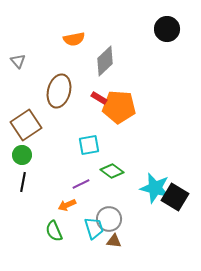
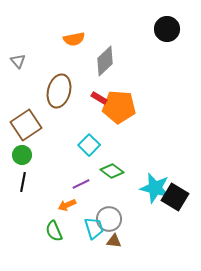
cyan square: rotated 35 degrees counterclockwise
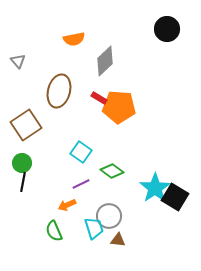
cyan square: moved 8 px left, 7 px down; rotated 10 degrees counterclockwise
green circle: moved 8 px down
cyan star: rotated 24 degrees clockwise
gray circle: moved 3 px up
brown triangle: moved 4 px right, 1 px up
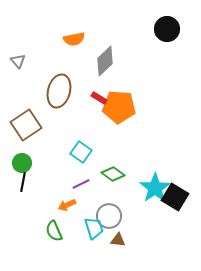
green diamond: moved 1 px right, 3 px down
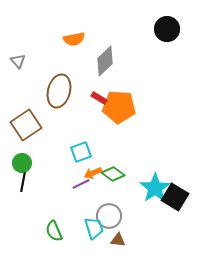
cyan square: rotated 35 degrees clockwise
orange arrow: moved 26 px right, 32 px up
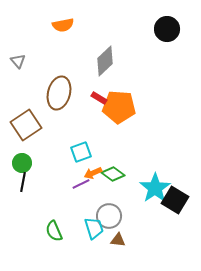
orange semicircle: moved 11 px left, 14 px up
brown ellipse: moved 2 px down
black square: moved 3 px down
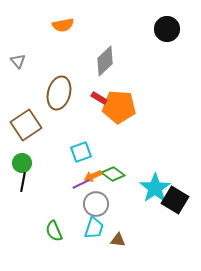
orange arrow: moved 3 px down
gray circle: moved 13 px left, 12 px up
cyan trapezoid: rotated 35 degrees clockwise
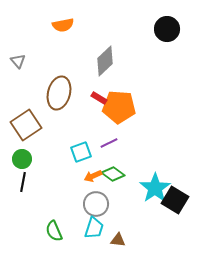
green circle: moved 4 px up
purple line: moved 28 px right, 41 px up
